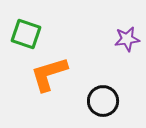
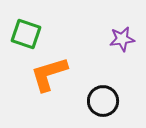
purple star: moved 5 px left
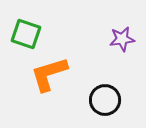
black circle: moved 2 px right, 1 px up
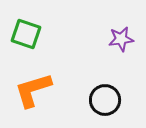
purple star: moved 1 px left
orange L-shape: moved 16 px left, 16 px down
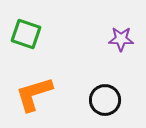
purple star: rotated 10 degrees clockwise
orange L-shape: moved 1 px right, 4 px down
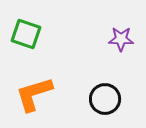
black circle: moved 1 px up
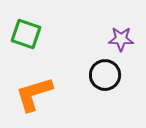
black circle: moved 24 px up
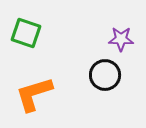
green square: moved 1 px up
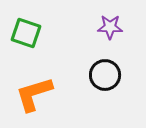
purple star: moved 11 px left, 12 px up
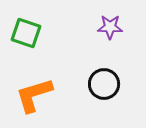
black circle: moved 1 px left, 9 px down
orange L-shape: moved 1 px down
